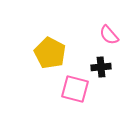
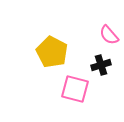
yellow pentagon: moved 2 px right, 1 px up
black cross: moved 2 px up; rotated 12 degrees counterclockwise
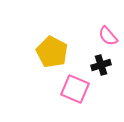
pink semicircle: moved 1 px left, 1 px down
pink square: rotated 8 degrees clockwise
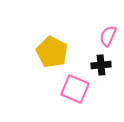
pink semicircle: rotated 65 degrees clockwise
black cross: rotated 12 degrees clockwise
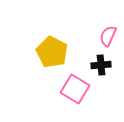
pink square: rotated 8 degrees clockwise
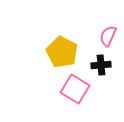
yellow pentagon: moved 10 px right
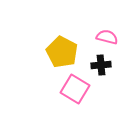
pink semicircle: moved 1 px left, 1 px down; rotated 80 degrees clockwise
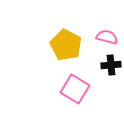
yellow pentagon: moved 4 px right, 7 px up
black cross: moved 10 px right
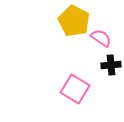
pink semicircle: moved 6 px left, 1 px down; rotated 20 degrees clockwise
yellow pentagon: moved 8 px right, 24 px up
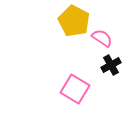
pink semicircle: moved 1 px right
black cross: rotated 24 degrees counterclockwise
